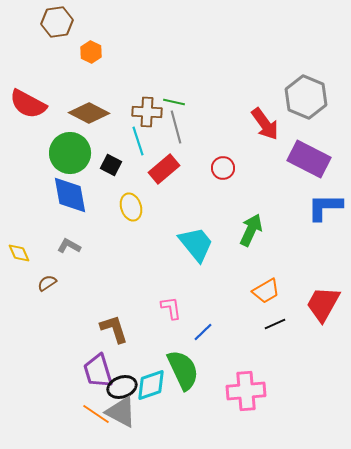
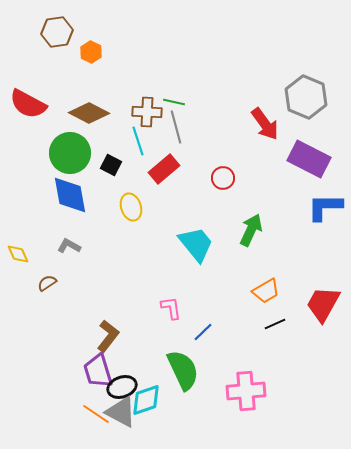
brown hexagon: moved 10 px down
red circle: moved 10 px down
yellow diamond: moved 1 px left, 1 px down
brown L-shape: moved 6 px left, 7 px down; rotated 56 degrees clockwise
cyan diamond: moved 5 px left, 15 px down
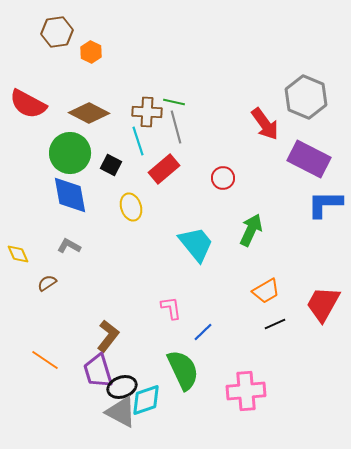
blue L-shape: moved 3 px up
orange line: moved 51 px left, 54 px up
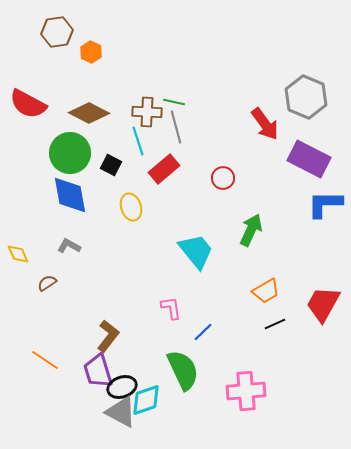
cyan trapezoid: moved 7 px down
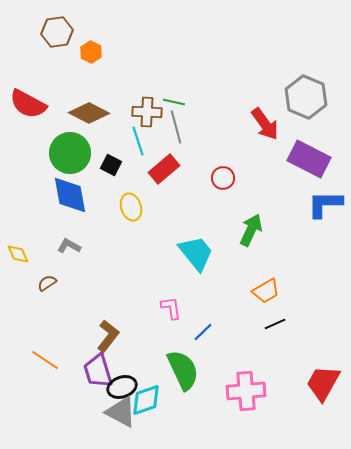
cyan trapezoid: moved 2 px down
red trapezoid: moved 79 px down
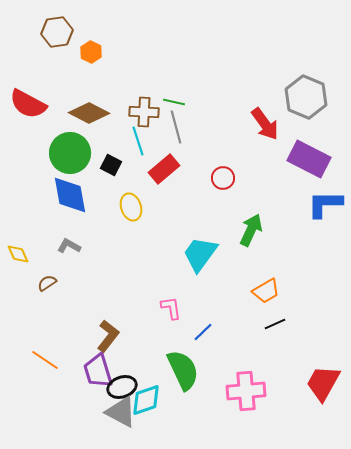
brown cross: moved 3 px left
cyan trapezoid: moved 4 px right, 1 px down; rotated 105 degrees counterclockwise
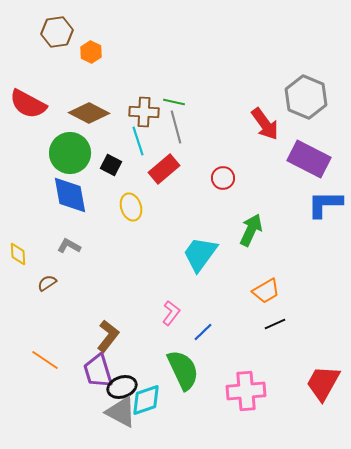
yellow diamond: rotated 20 degrees clockwise
pink L-shape: moved 5 px down; rotated 45 degrees clockwise
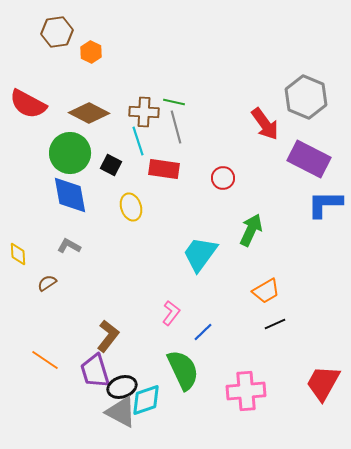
red rectangle: rotated 48 degrees clockwise
purple trapezoid: moved 3 px left
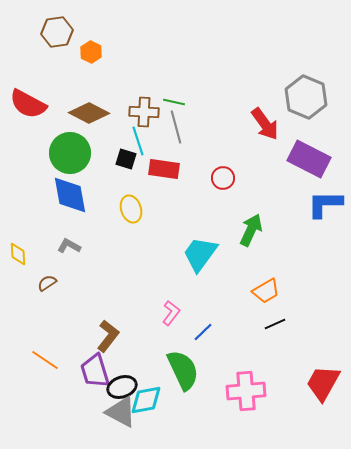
black square: moved 15 px right, 6 px up; rotated 10 degrees counterclockwise
yellow ellipse: moved 2 px down
cyan diamond: rotated 8 degrees clockwise
